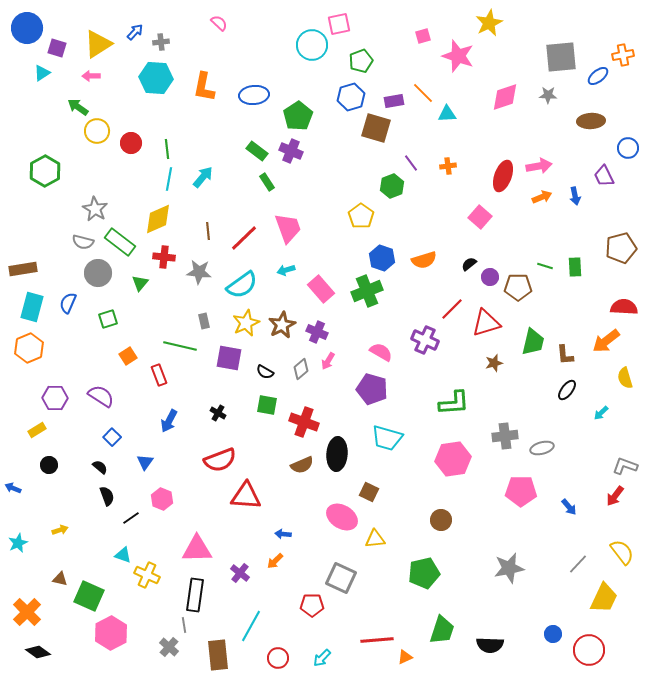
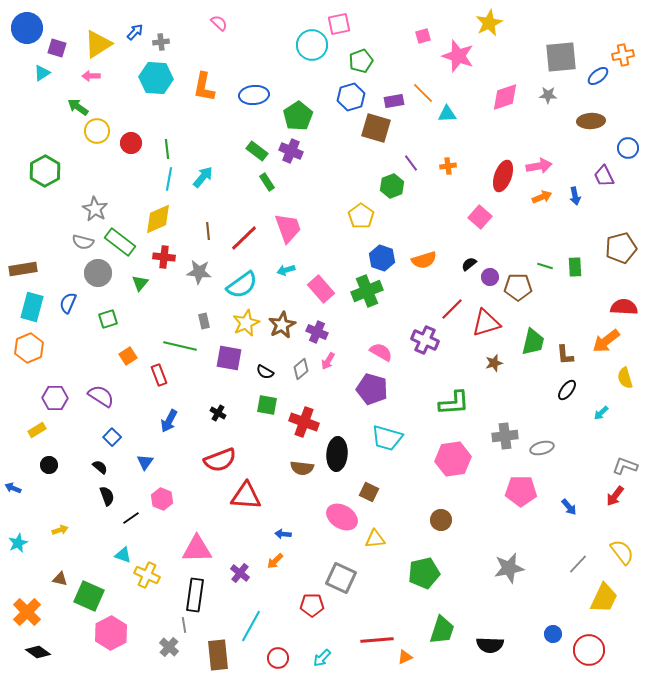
brown semicircle at (302, 465): moved 3 px down; rotated 30 degrees clockwise
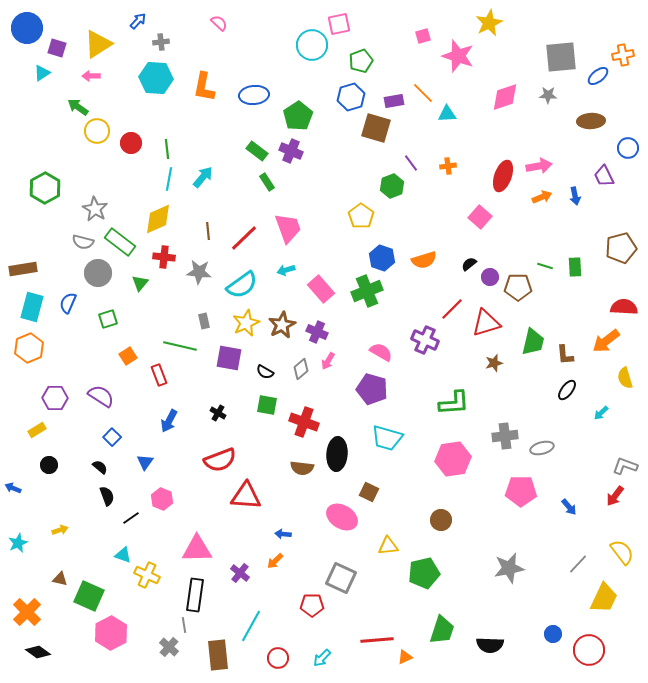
blue arrow at (135, 32): moved 3 px right, 11 px up
green hexagon at (45, 171): moved 17 px down
yellow triangle at (375, 539): moved 13 px right, 7 px down
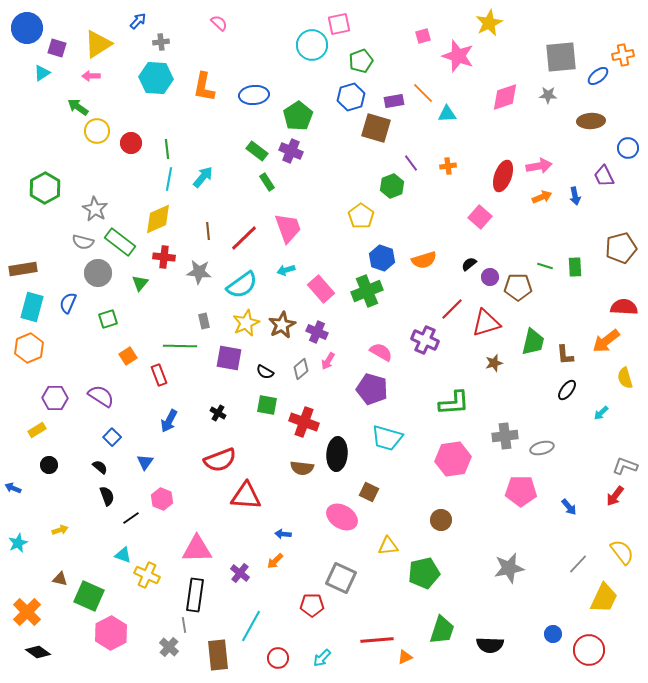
green line at (180, 346): rotated 12 degrees counterclockwise
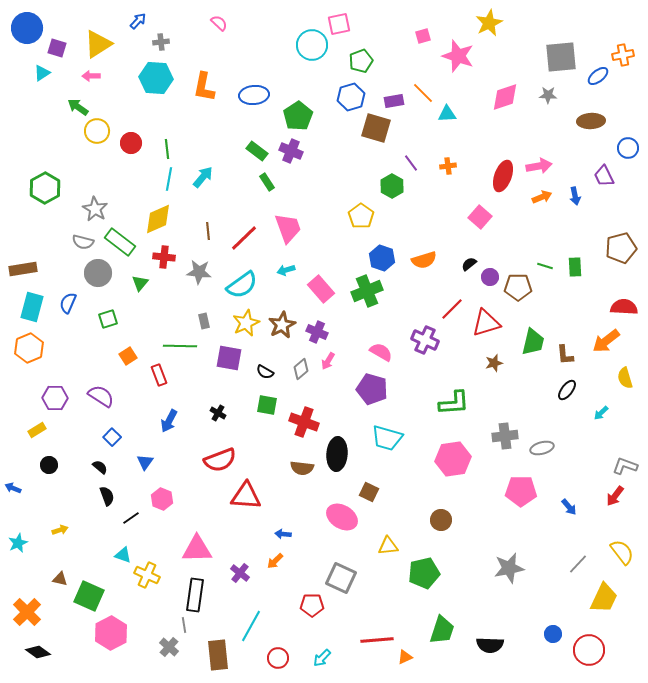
green hexagon at (392, 186): rotated 10 degrees counterclockwise
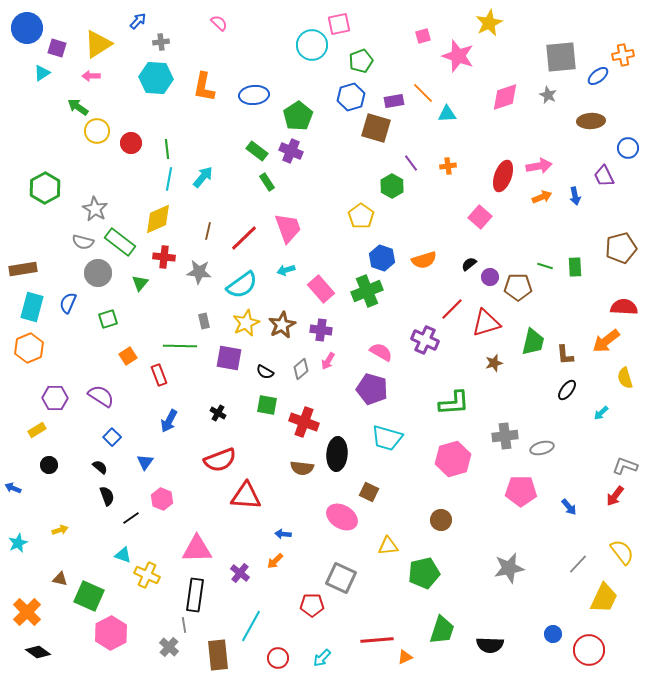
gray star at (548, 95): rotated 24 degrees clockwise
brown line at (208, 231): rotated 18 degrees clockwise
purple cross at (317, 332): moved 4 px right, 2 px up; rotated 15 degrees counterclockwise
pink hexagon at (453, 459): rotated 8 degrees counterclockwise
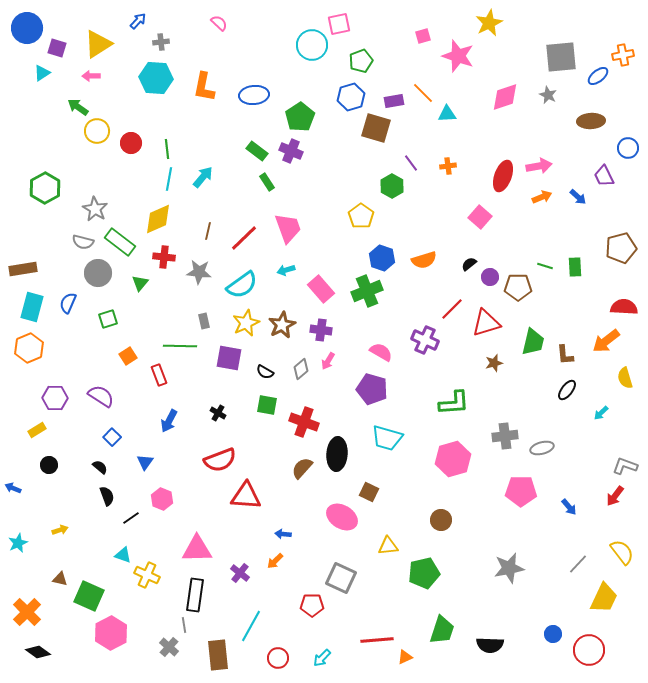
green pentagon at (298, 116): moved 2 px right, 1 px down
blue arrow at (575, 196): moved 3 px right, 1 px down; rotated 36 degrees counterclockwise
brown semicircle at (302, 468): rotated 125 degrees clockwise
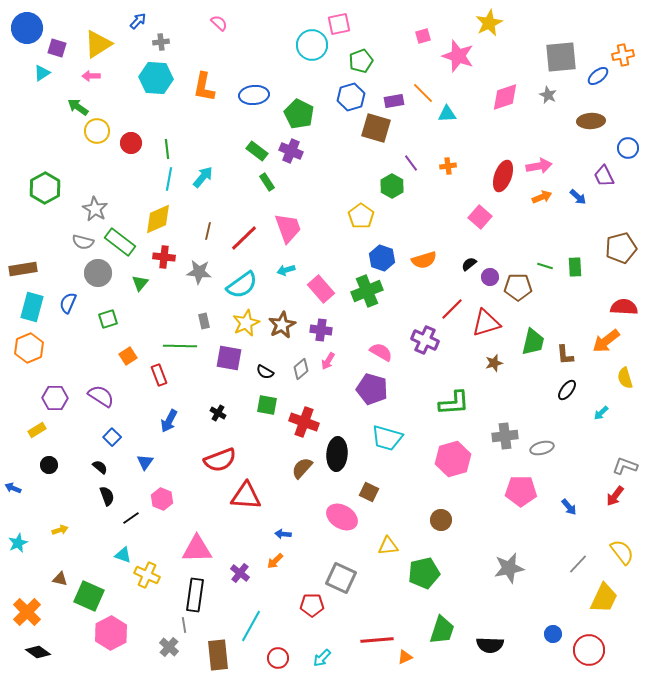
green pentagon at (300, 117): moved 1 px left, 3 px up; rotated 12 degrees counterclockwise
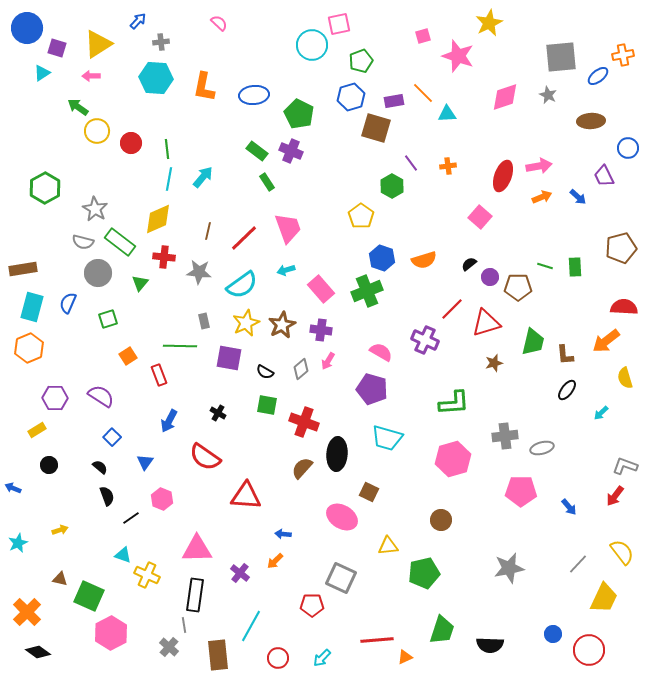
red semicircle at (220, 460): moved 15 px left, 3 px up; rotated 56 degrees clockwise
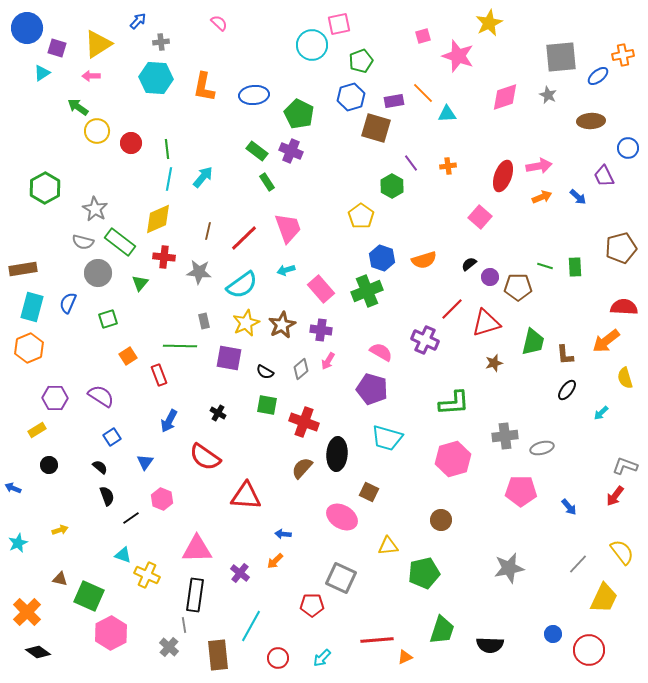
blue square at (112, 437): rotated 12 degrees clockwise
